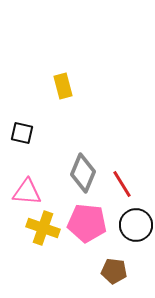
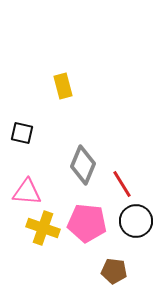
gray diamond: moved 8 px up
black circle: moved 4 px up
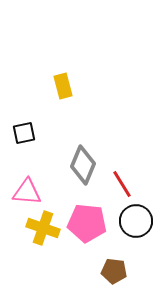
black square: moved 2 px right; rotated 25 degrees counterclockwise
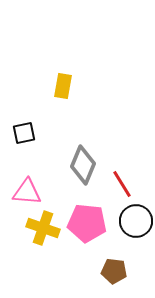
yellow rectangle: rotated 25 degrees clockwise
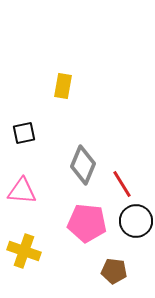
pink triangle: moved 5 px left, 1 px up
yellow cross: moved 19 px left, 23 px down
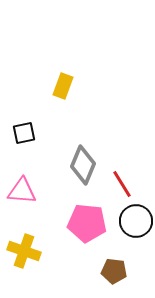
yellow rectangle: rotated 10 degrees clockwise
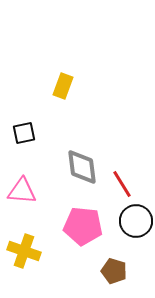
gray diamond: moved 1 px left, 2 px down; rotated 30 degrees counterclockwise
pink pentagon: moved 4 px left, 3 px down
brown pentagon: rotated 10 degrees clockwise
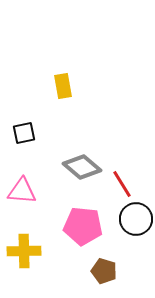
yellow rectangle: rotated 30 degrees counterclockwise
gray diamond: rotated 42 degrees counterclockwise
black circle: moved 2 px up
yellow cross: rotated 20 degrees counterclockwise
brown pentagon: moved 10 px left
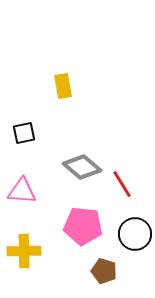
black circle: moved 1 px left, 15 px down
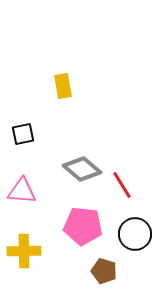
black square: moved 1 px left, 1 px down
gray diamond: moved 2 px down
red line: moved 1 px down
